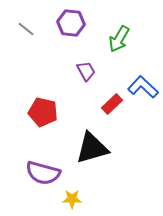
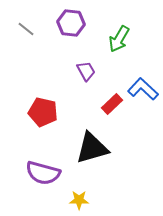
blue L-shape: moved 2 px down
yellow star: moved 7 px right, 1 px down
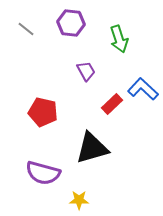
green arrow: rotated 48 degrees counterclockwise
